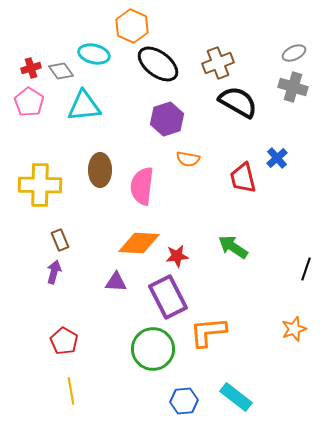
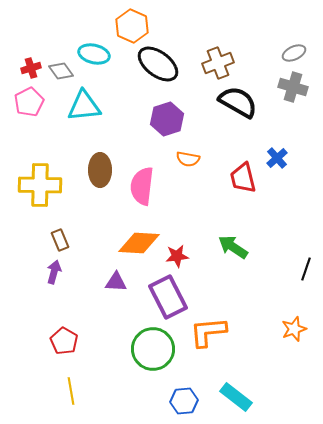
pink pentagon: rotated 12 degrees clockwise
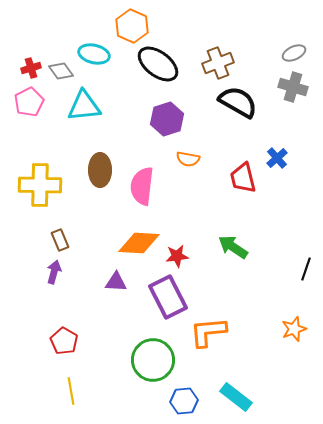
green circle: moved 11 px down
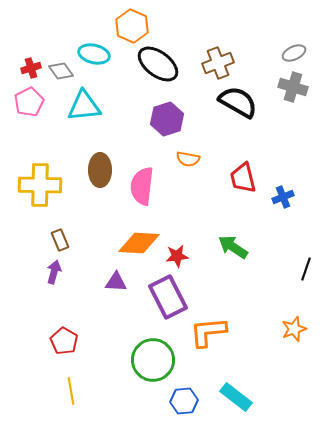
blue cross: moved 6 px right, 39 px down; rotated 20 degrees clockwise
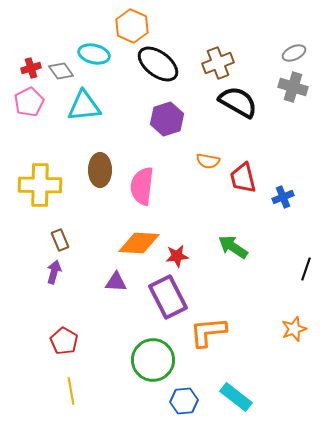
orange semicircle: moved 20 px right, 2 px down
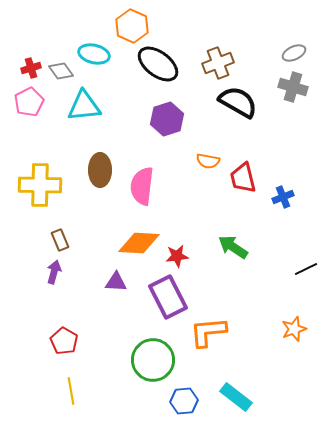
black line: rotated 45 degrees clockwise
